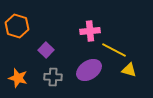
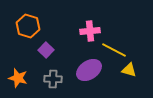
orange hexagon: moved 11 px right
gray cross: moved 2 px down
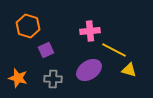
purple square: rotated 21 degrees clockwise
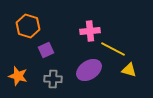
yellow line: moved 1 px left, 1 px up
orange star: moved 2 px up
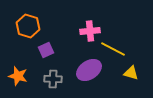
yellow triangle: moved 2 px right, 3 px down
